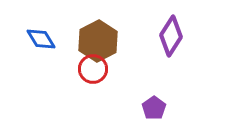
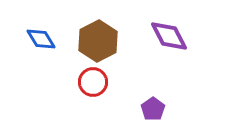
purple diamond: moved 2 px left; rotated 60 degrees counterclockwise
red circle: moved 13 px down
purple pentagon: moved 1 px left, 1 px down
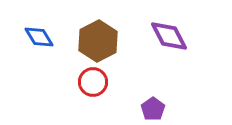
blue diamond: moved 2 px left, 2 px up
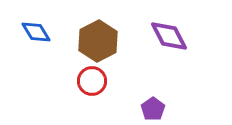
blue diamond: moved 3 px left, 5 px up
red circle: moved 1 px left, 1 px up
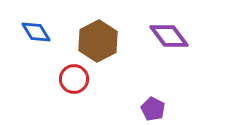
purple diamond: rotated 9 degrees counterclockwise
red circle: moved 18 px left, 2 px up
purple pentagon: rotated 10 degrees counterclockwise
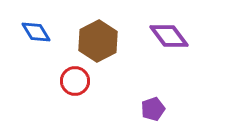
red circle: moved 1 px right, 2 px down
purple pentagon: rotated 25 degrees clockwise
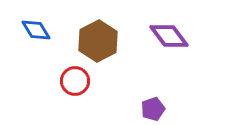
blue diamond: moved 2 px up
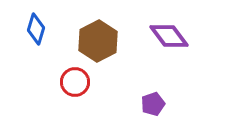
blue diamond: moved 1 px up; rotated 48 degrees clockwise
red circle: moved 1 px down
purple pentagon: moved 5 px up
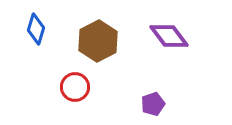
red circle: moved 5 px down
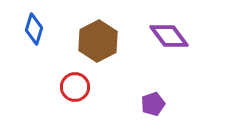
blue diamond: moved 2 px left
